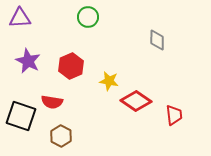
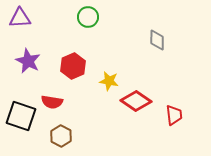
red hexagon: moved 2 px right
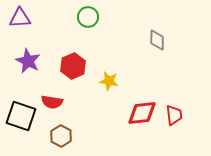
red diamond: moved 6 px right, 12 px down; rotated 40 degrees counterclockwise
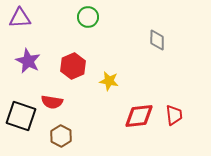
red diamond: moved 3 px left, 3 px down
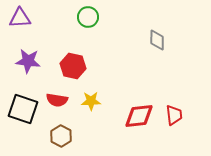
purple star: rotated 20 degrees counterclockwise
red hexagon: rotated 25 degrees counterclockwise
yellow star: moved 18 px left, 20 px down; rotated 12 degrees counterclockwise
red semicircle: moved 5 px right, 2 px up
black square: moved 2 px right, 7 px up
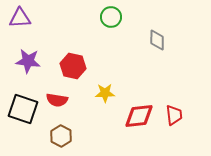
green circle: moved 23 px right
yellow star: moved 14 px right, 8 px up
